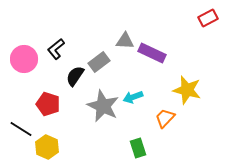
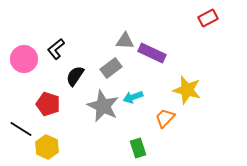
gray rectangle: moved 12 px right, 6 px down
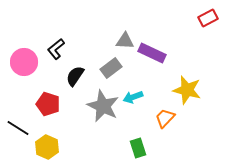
pink circle: moved 3 px down
black line: moved 3 px left, 1 px up
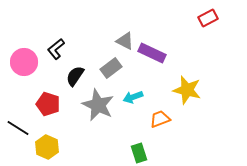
gray triangle: rotated 24 degrees clockwise
gray star: moved 5 px left, 1 px up
orange trapezoid: moved 5 px left, 1 px down; rotated 25 degrees clockwise
green rectangle: moved 1 px right, 5 px down
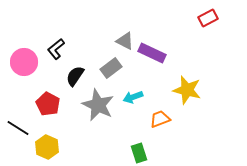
red pentagon: rotated 10 degrees clockwise
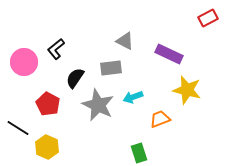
purple rectangle: moved 17 px right, 1 px down
gray rectangle: rotated 30 degrees clockwise
black semicircle: moved 2 px down
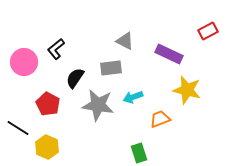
red rectangle: moved 13 px down
gray star: rotated 16 degrees counterclockwise
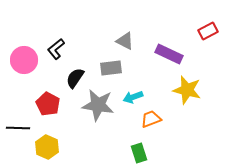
pink circle: moved 2 px up
orange trapezoid: moved 9 px left
black line: rotated 30 degrees counterclockwise
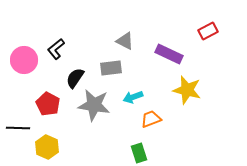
gray star: moved 4 px left
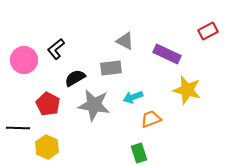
purple rectangle: moved 2 px left
black semicircle: rotated 25 degrees clockwise
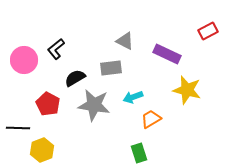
orange trapezoid: rotated 10 degrees counterclockwise
yellow hexagon: moved 5 px left, 3 px down; rotated 15 degrees clockwise
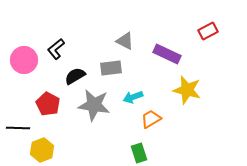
black semicircle: moved 2 px up
